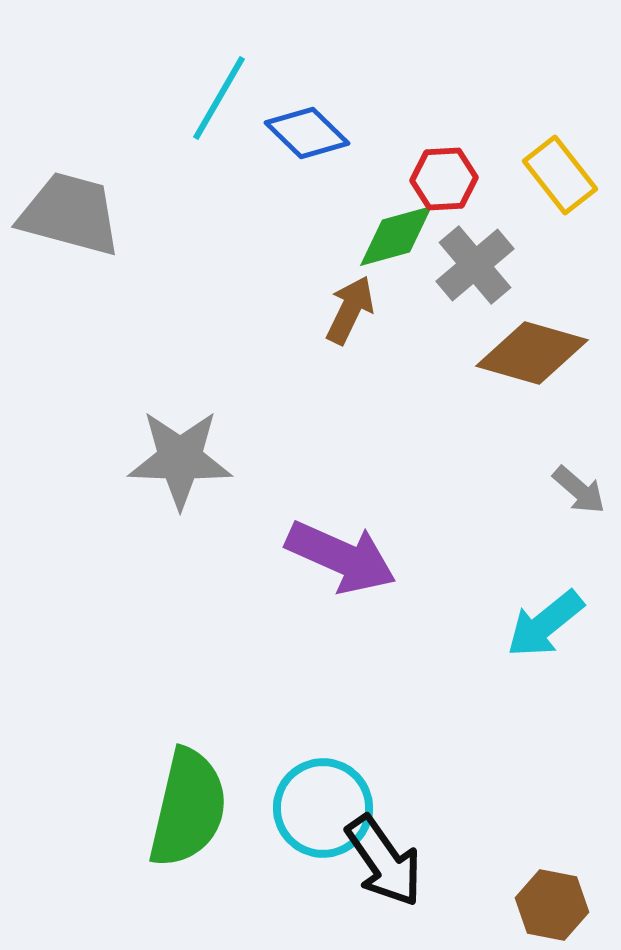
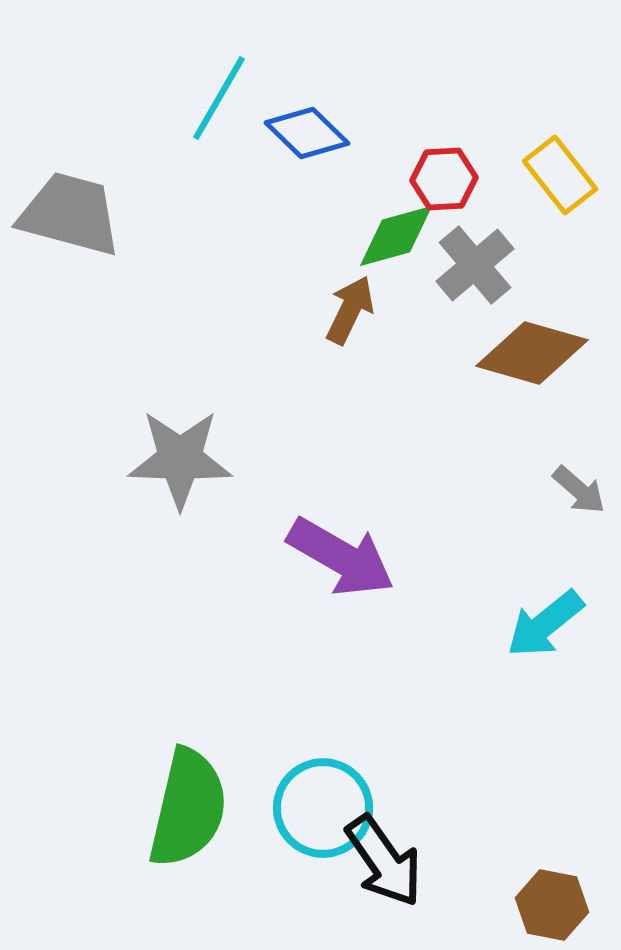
purple arrow: rotated 6 degrees clockwise
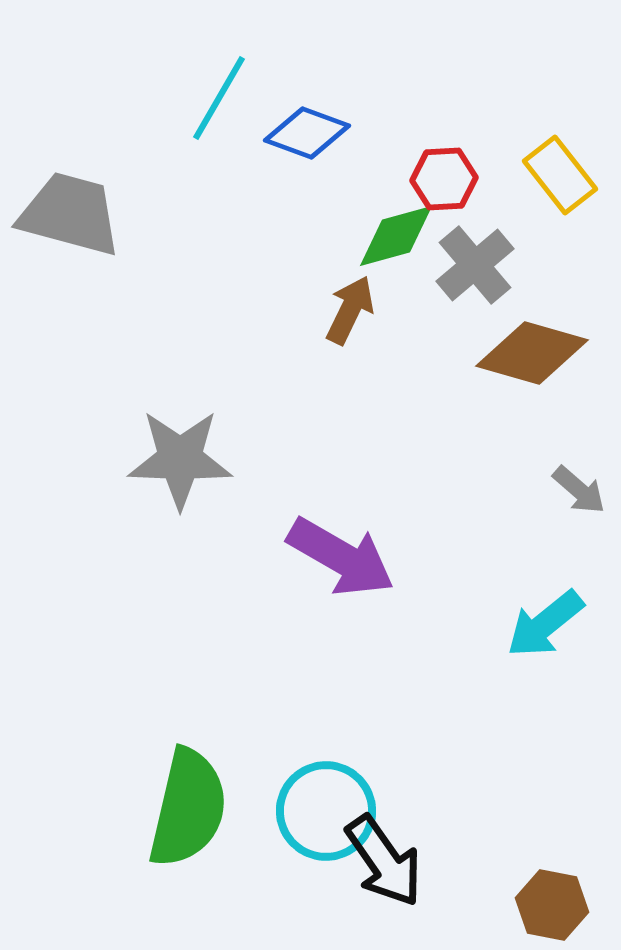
blue diamond: rotated 24 degrees counterclockwise
cyan circle: moved 3 px right, 3 px down
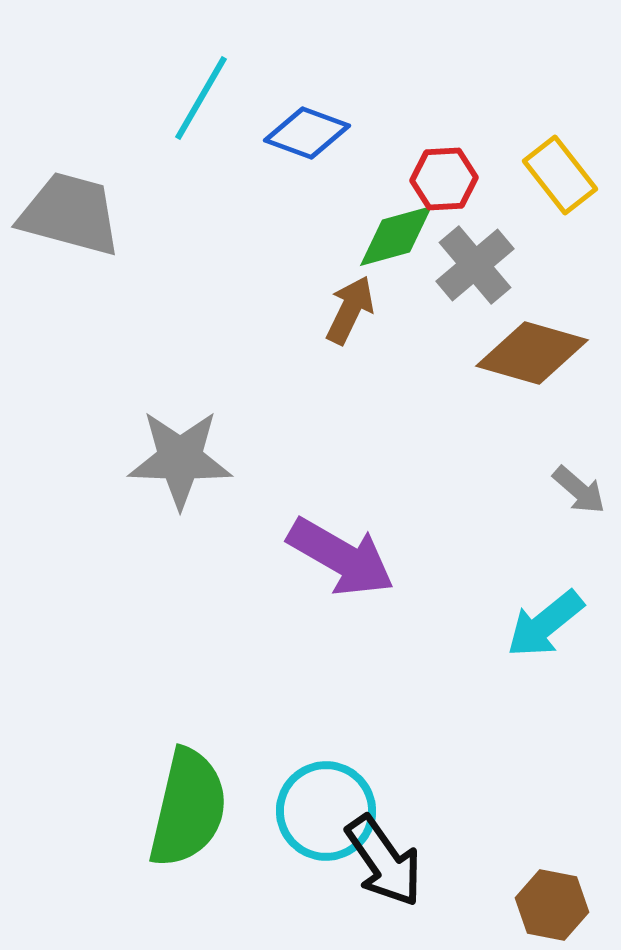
cyan line: moved 18 px left
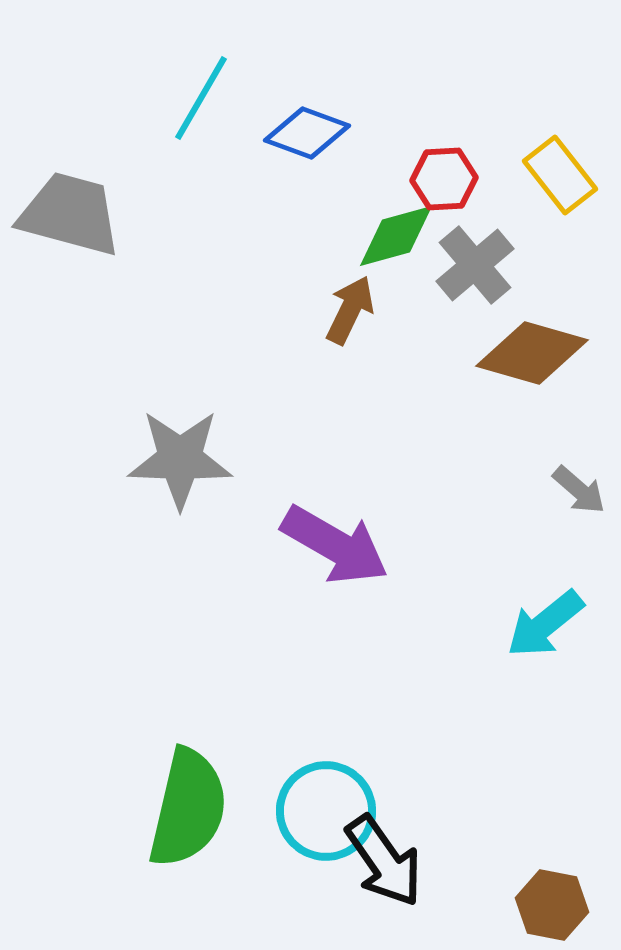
purple arrow: moved 6 px left, 12 px up
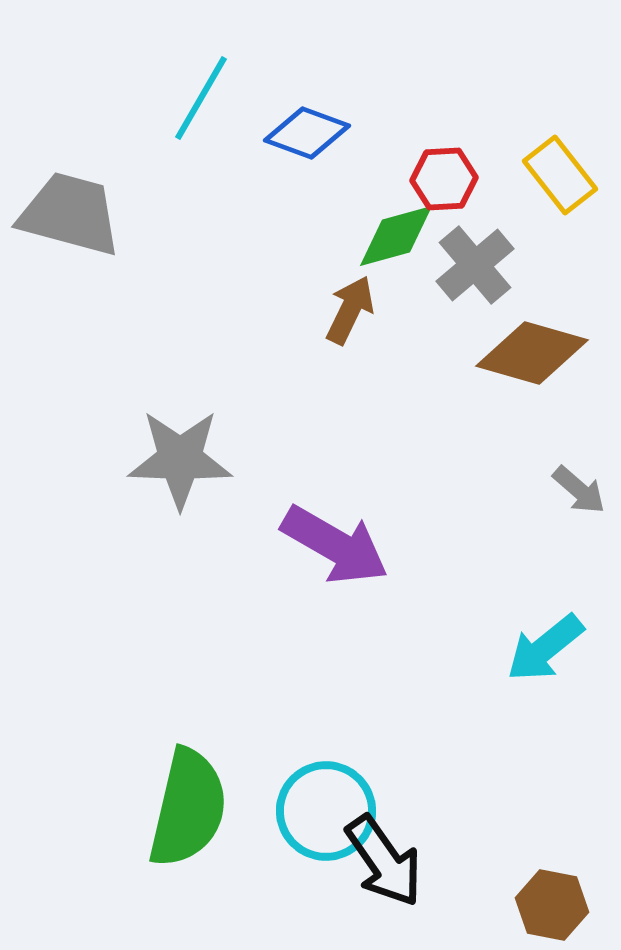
cyan arrow: moved 24 px down
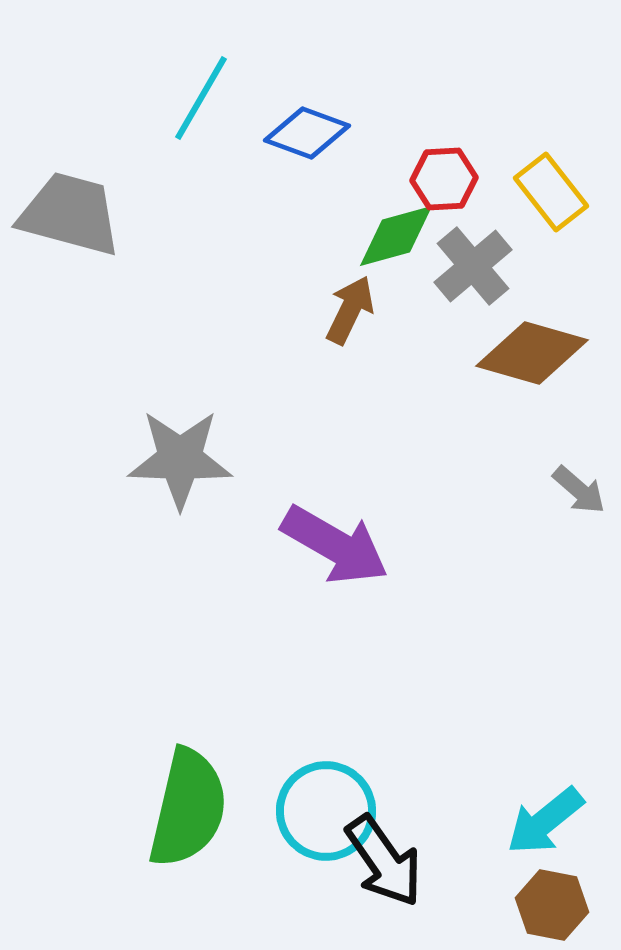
yellow rectangle: moved 9 px left, 17 px down
gray cross: moved 2 px left, 1 px down
cyan arrow: moved 173 px down
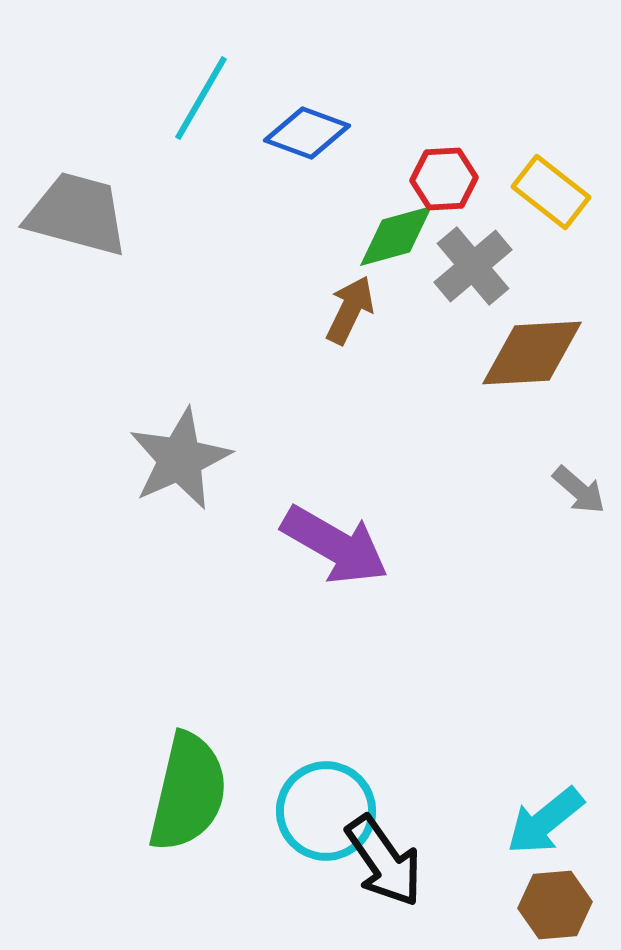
yellow rectangle: rotated 14 degrees counterclockwise
gray trapezoid: moved 7 px right
brown diamond: rotated 19 degrees counterclockwise
gray star: rotated 26 degrees counterclockwise
green semicircle: moved 16 px up
brown hexagon: moved 3 px right; rotated 16 degrees counterclockwise
